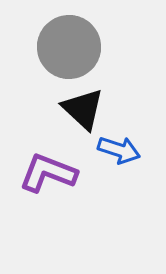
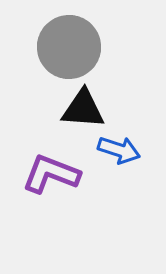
black triangle: rotated 39 degrees counterclockwise
purple L-shape: moved 3 px right, 1 px down
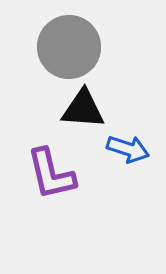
blue arrow: moved 9 px right, 1 px up
purple L-shape: rotated 124 degrees counterclockwise
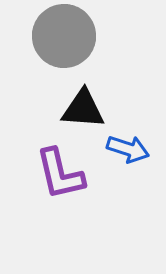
gray circle: moved 5 px left, 11 px up
purple L-shape: moved 9 px right
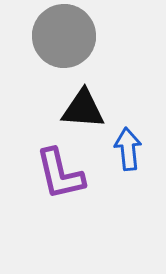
blue arrow: rotated 114 degrees counterclockwise
